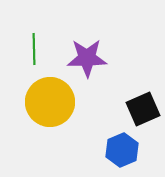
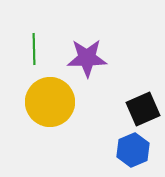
blue hexagon: moved 11 px right
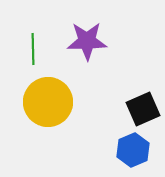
green line: moved 1 px left
purple star: moved 17 px up
yellow circle: moved 2 px left
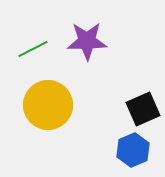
green line: rotated 64 degrees clockwise
yellow circle: moved 3 px down
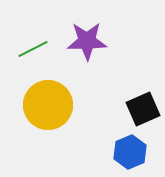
blue hexagon: moved 3 px left, 2 px down
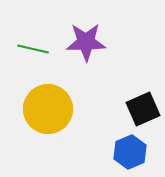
purple star: moved 1 px left, 1 px down
green line: rotated 40 degrees clockwise
yellow circle: moved 4 px down
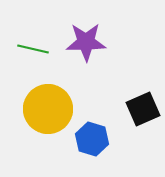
blue hexagon: moved 38 px left, 13 px up; rotated 20 degrees counterclockwise
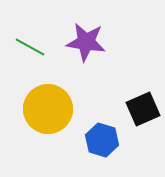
purple star: rotated 9 degrees clockwise
green line: moved 3 px left, 2 px up; rotated 16 degrees clockwise
blue hexagon: moved 10 px right, 1 px down
